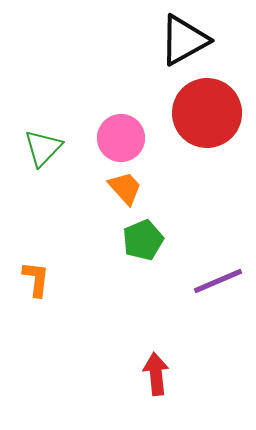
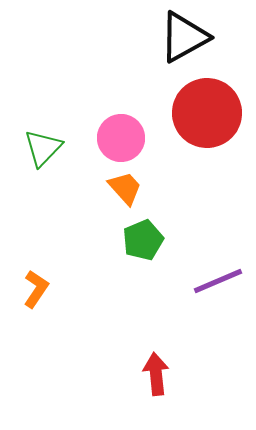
black triangle: moved 3 px up
orange L-shape: moved 10 px down; rotated 27 degrees clockwise
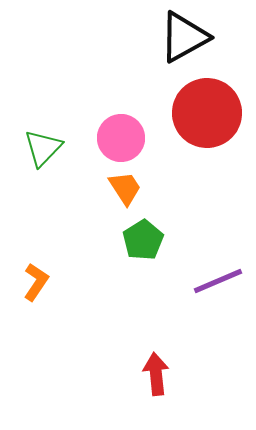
orange trapezoid: rotated 9 degrees clockwise
green pentagon: rotated 9 degrees counterclockwise
orange L-shape: moved 7 px up
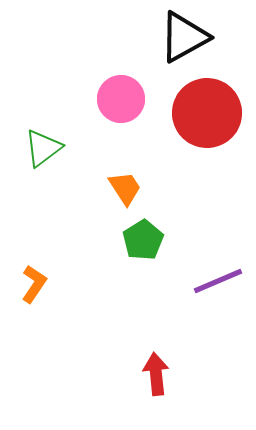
pink circle: moved 39 px up
green triangle: rotated 9 degrees clockwise
orange L-shape: moved 2 px left, 2 px down
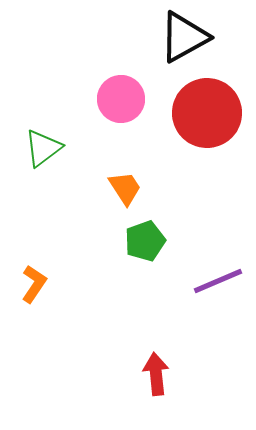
green pentagon: moved 2 px right, 1 px down; rotated 12 degrees clockwise
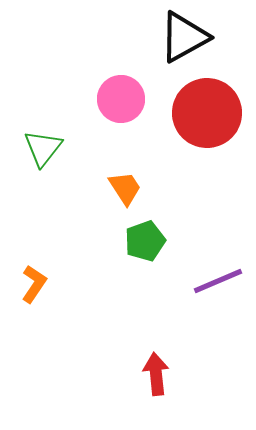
green triangle: rotated 15 degrees counterclockwise
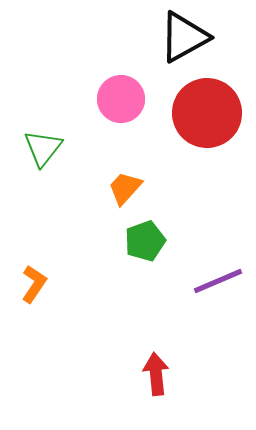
orange trapezoid: rotated 105 degrees counterclockwise
